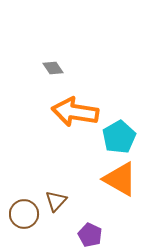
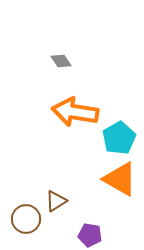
gray diamond: moved 8 px right, 7 px up
cyan pentagon: moved 1 px down
brown triangle: rotated 15 degrees clockwise
brown circle: moved 2 px right, 5 px down
purple pentagon: rotated 15 degrees counterclockwise
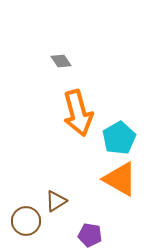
orange arrow: moved 3 px right, 1 px down; rotated 114 degrees counterclockwise
brown circle: moved 2 px down
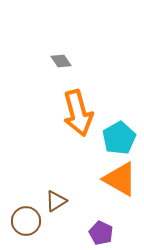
purple pentagon: moved 11 px right, 2 px up; rotated 15 degrees clockwise
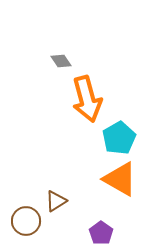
orange arrow: moved 9 px right, 14 px up
purple pentagon: rotated 10 degrees clockwise
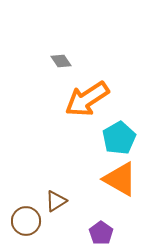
orange arrow: rotated 72 degrees clockwise
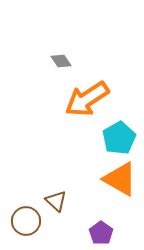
brown triangle: rotated 45 degrees counterclockwise
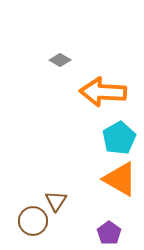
gray diamond: moved 1 px left, 1 px up; rotated 25 degrees counterclockwise
orange arrow: moved 16 px right, 7 px up; rotated 36 degrees clockwise
brown triangle: rotated 20 degrees clockwise
brown circle: moved 7 px right
purple pentagon: moved 8 px right
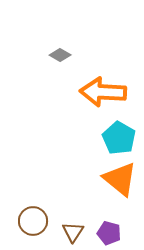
gray diamond: moved 5 px up
cyan pentagon: rotated 12 degrees counterclockwise
orange triangle: rotated 9 degrees clockwise
brown triangle: moved 17 px right, 31 px down
purple pentagon: rotated 20 degrees counterclockwise
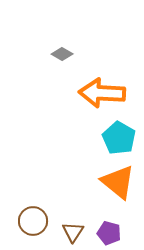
gray diamond: moved 2 px right, 1 px up
orange arrow: moved 1 px left, 1 px down
orange triangle: moved 2 px left, 3 px down
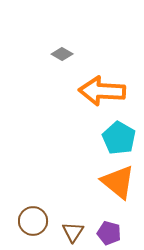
orange arrow: moved 2 px up
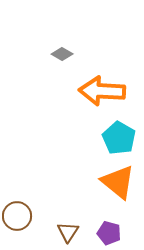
brown circle: moved 16 px left, 5 px up
brown triangle: moved 5 px left
